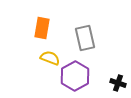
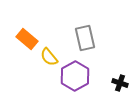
orange rectangle: moved 15 px left, 11 px down; rotated 60 degrees counterclockwise
yellow semicircle: moved 1 px left, 1 px up; rotated 150 degrees counterclockwise
black cross: moved 2 px right
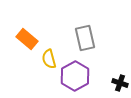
yellow semicircle: moved 2 px down; rotated 24 degrees clockwise
